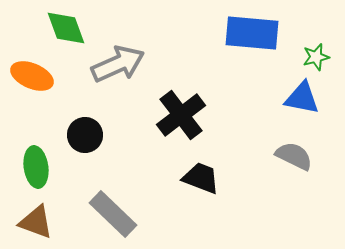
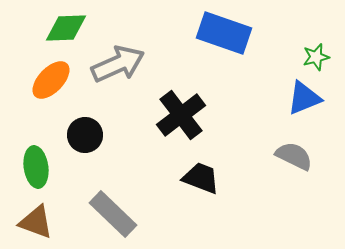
green diamond: rotated 72 degrees counterclockwise
blue rectangle: moved 28 px left; rotated 14 degrees clockwise
orange ellipse: moved 19 px right, 4 px down; rotated 69 degrees counterclockwise
blue triangle: moved 2 px right; rotated 33 degrees counterclockwise
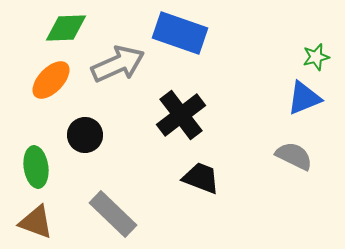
blue rectangle: moved 44 px left
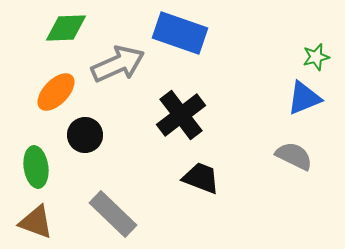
orange ellipse: moved 5 px right, 12 px down
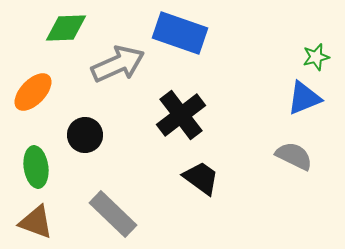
orange ellipse: moved 23 px left
black trapezoid: rotated 15 degrees clockwise
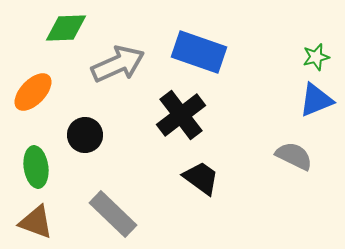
blue rectangle: moved 19 px right, 19 px down
blue triangle: moved 12 px right, 2 px down
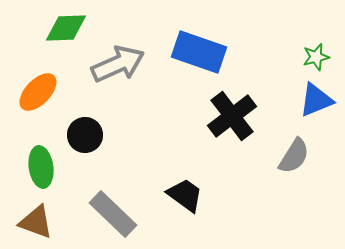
orange ellipse: moved 5 px right
black cross: moved 51 px right, 1 px down
gray semicircle: rotated 96 degrees clockwise
green ellipse: moved 5 px right
black trapezoid: moved 16 px left, 17 px down
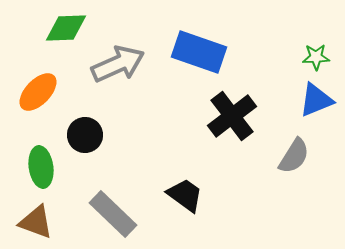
green star: rotated 12 degrees clockwise
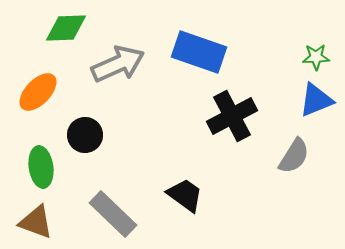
black cross: rotated 9 degrees clockwise
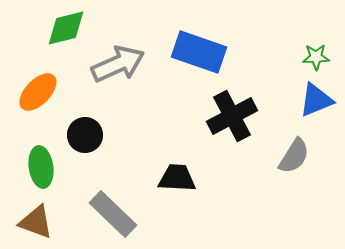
green diamond: rotated 12 degrees counterclockwise
black trapezoid: moved 8 px left, 17 px up; rotated 33 degrees counterclockwise
